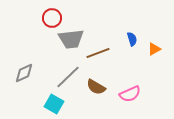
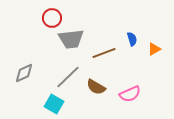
brown line: moved 6 px right
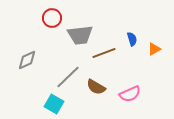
gray trapezoid: moved 9 px right, 4 px up
gray diamond: moved 3 px right, 13 px up
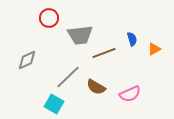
red circle: moved 3 px left
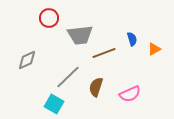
brown semicircle: rotated 78 degrees clockwise
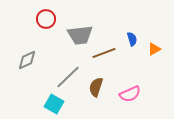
red circle: moved 3 px left, 1 px down
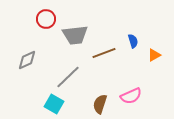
gray trapezoid: moved 5 px left
blue semicircle: moved 1 px right, 2 px down
orange triangle: moved 6 px down
brown semicircle: moved 4 px right, 17 px down
pink semicircle: moved 1 px right, 2 px down
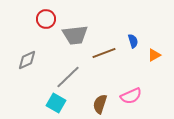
cyan square: moved 2 px right, 1 px up
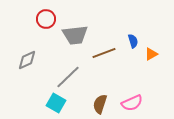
orange triangle: moved 3 px left, 1 px up
pink semicircle: moved 1 px right, 7 px down
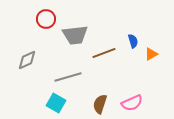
gray line: rotated 28 degrees clockwise
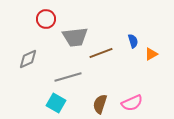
gray trapezoid: moved 2 px down
brown line: moved 3 px left
gray diamond: moved 1 px right, 1 px up
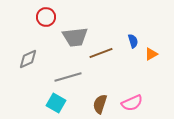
red circle: moved 2 px up
